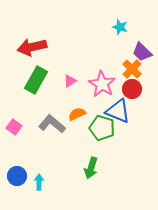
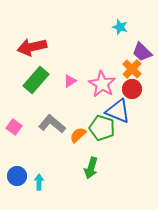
green rectangle: rotated 12 degrees clockwise
orange semicircle: moved 1 px right, 21 px down; rotated 18 degrees counterclockwise
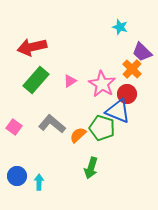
red circle: moved 5 px left, 5 px down
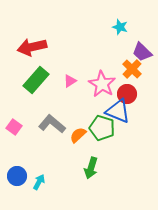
cyan arrow: rotated 28 degrees clockwise
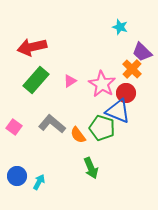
red circle: moved 1 px left, 1 px up
orange semicircle: rotated 84 degrees counterclockwise
green arrow: rotated 40 degrees counterclockwise
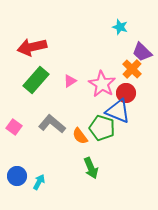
orange semicircle: moved 2 px right, 1 px down
